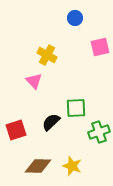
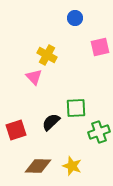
pink triangle: moved 4 px up
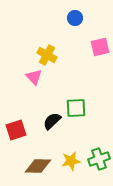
black semicircle: moved 1 px right, 1 px up
green cross: moved 27 px down
yellow star: moved 1 px left, 5 px up; rotated 30 degrees counterclockwise
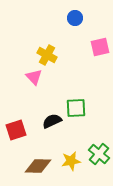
black semicircle: rotated 18 degrees clockwise
green cross: moved 5 px up; rotated 30 degrees counterclockwise
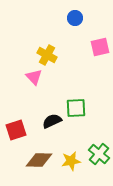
brown diamond: moved 1 px right, 6 px up
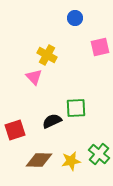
red square: moved 1 px left
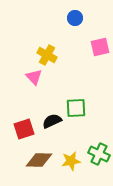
red square: moved 9 px right, 1 px up
green cross: rotated 15 degrees counterclockwise
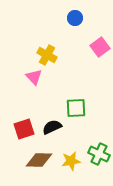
pink square: rotated 24 degrees counterclockwise
black semicircle: moved 6 px down
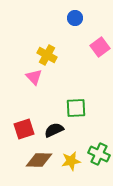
black semicircle: moved 2 px right, 3 px down
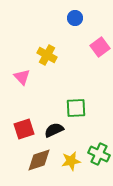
pink triangle: moved 12 px left
brown diamond: rotated 20 degrees counterclockwise
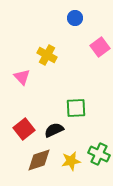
red square: rotated 20 degrees counterclockwise
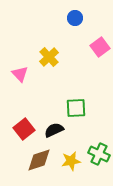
yellow cross: moved 2 px right, 2 px down; rotated 18 degrees clockwise
pink triangle: moved 2 px left, 3 px up
